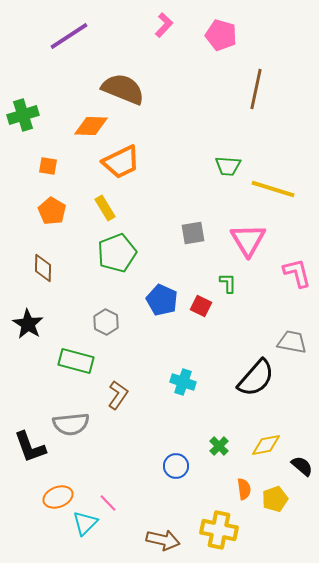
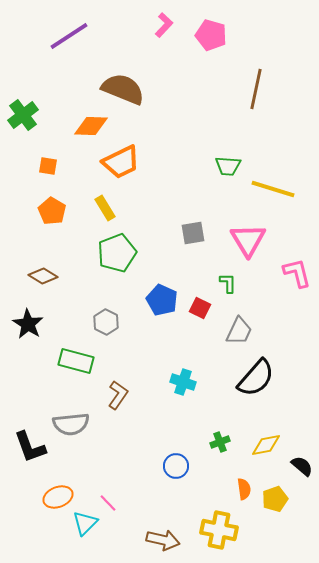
pink pentagon at (221, 35): moved 10 px left
green cross at (23, 115): rotated 20 degrees counterclockwise
brown diamond at (43, 268): moved 8 px down; rotated 60 degrees counterclockwise
red square at (201, 306): moved 1 px left, 2 px down
gray trapezoid at (292, 342): moved 53 px left, 11 px up; rotated 104 degrees clockwise
green cross at (219, 446): moved 1 px right, 4 px up; rotated 24 degrees clockwise
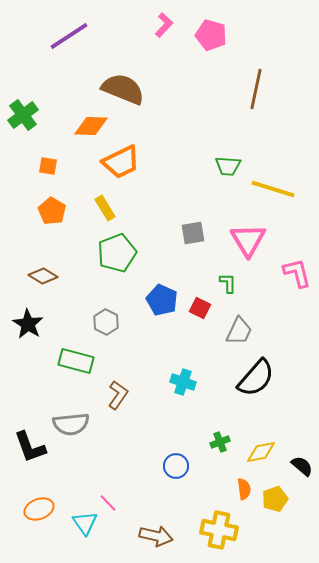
yellow diamond at (266, 445): moved 5 px left, 7 px down
orange ellipse at (58, 497): moved 19 px left, 12 px down
cyan triangle at (85, 523): rotated 20 degrees counterclockwise
brown arrow at (163, 540): moved 7 px left, 4 px up
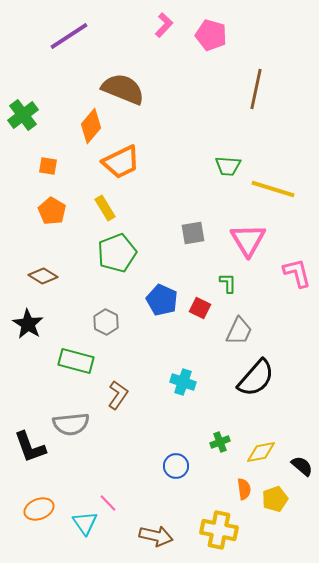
orange diamond at (91, 126): rotated 52 degrees counterclockwise
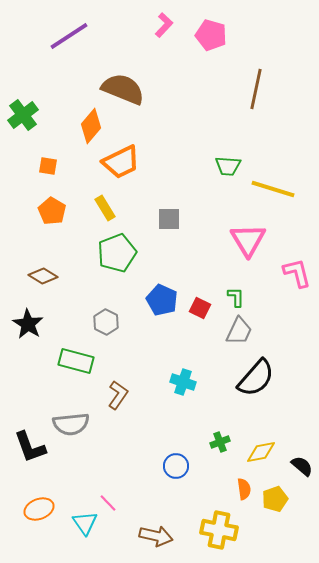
gray square at (193, 233): moved 24 px left, 14 px up; rotated 10 degrees clockwise
green L-shape at (228, 283): moved 8 px right, 14 px down
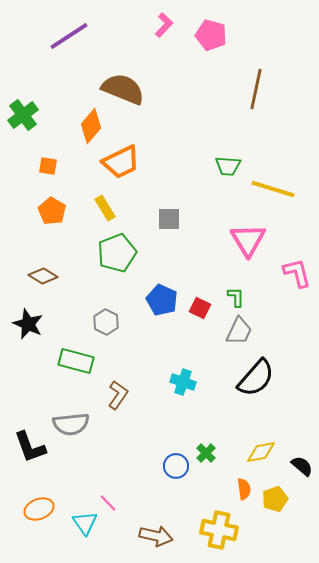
black star at (28, 324): rotated 8 degrees counterclockwise
green cross at (220, 442): moved 14 px left, 11 px down; rotated 24 degrees counterclockwise
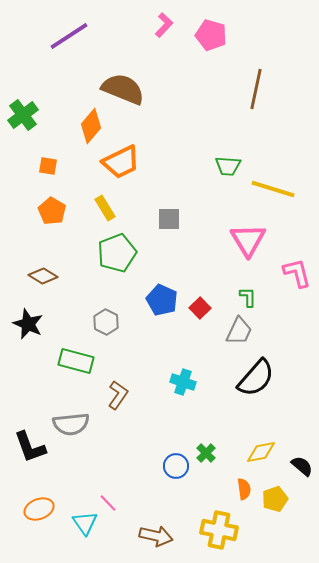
green L-shape at (236, 297): moved 12 px right
red square at (200, 308): rotated 20 degrees clockwise
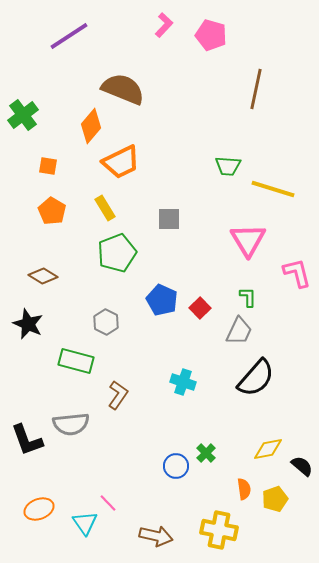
black L-shape at (30, 447): moved 3 px left, 7 px up
yellow diamond at (261, 452): moved 7 px right, 3 px up
